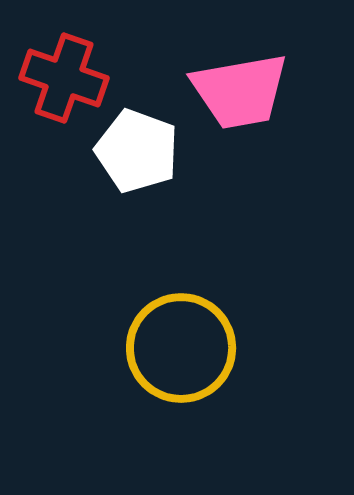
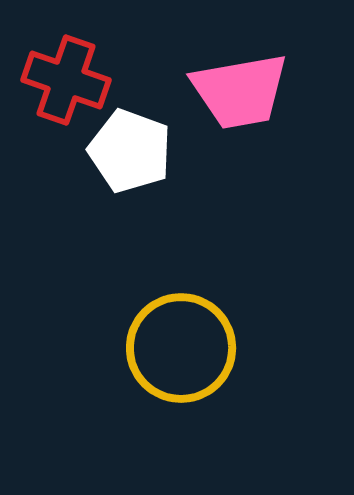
red cross: moved 2 px right, 2 px down
white pentagon: moved 7 px left
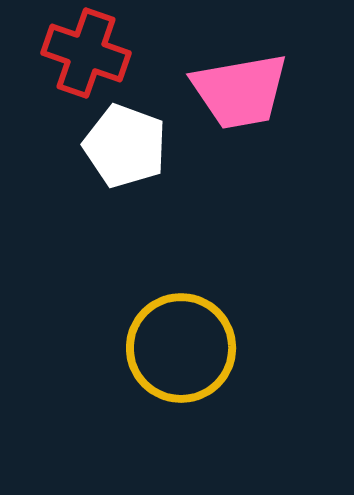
red cross: moved 20 px right, 27 px up
white pentagon: moved 5 px left, 5 px up
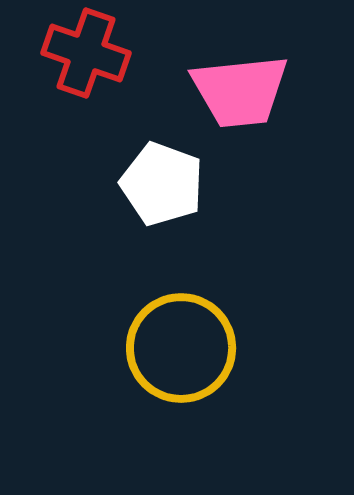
pink trapezoid: rotated 4 degrees clockwise
white pentagon: moved 37 px right, 38 px down
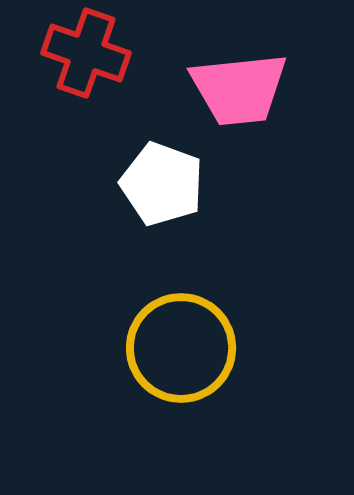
pink trapezoid: moved 1 px left, 2 px up
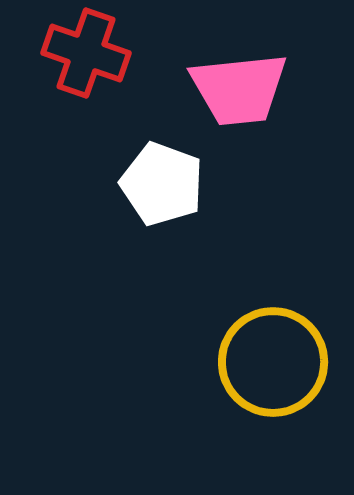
yellow circle: moved 92 px right, 14 px down
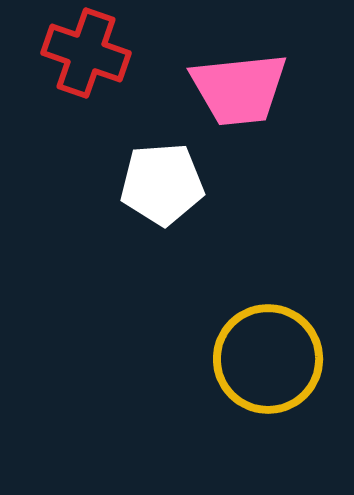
white pentagon: rotated 24 degrees counterclockwise
yellow circle: moved 5 px left, 3 px up
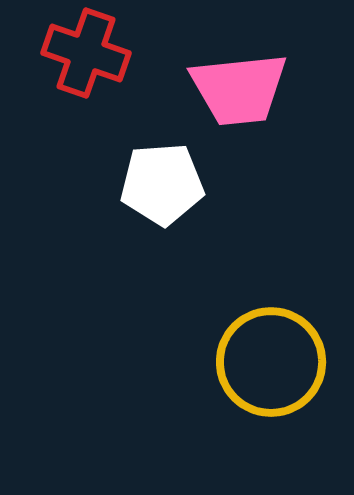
yellow circle: moved 3 px right, 3 px down
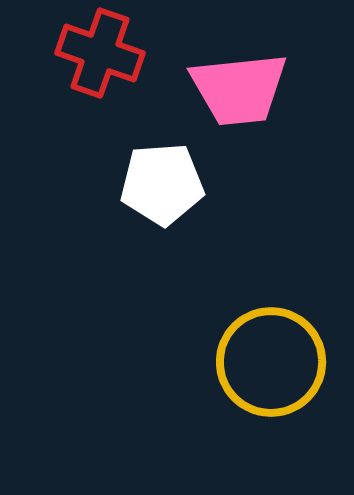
red cross: moved 14 px right
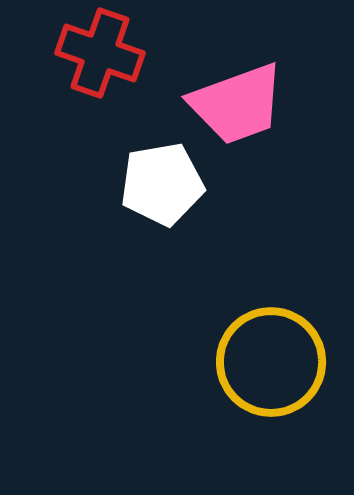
pink trapezoid: moved 2 px left, 15 px down; rotated 14 degrees counterclockwise
white pentagon: rotated 6 degrees counterclockwise
